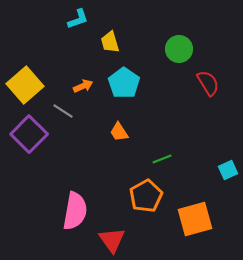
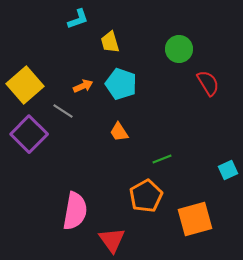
cyan pentagon: moved 3 px left, 1 px down; rotated 16 degrees counterclockwise
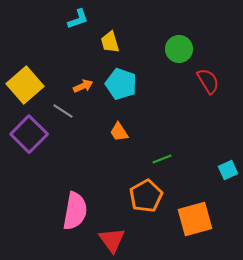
red semicircle: moved 2 px up
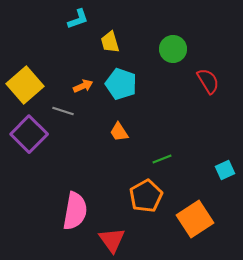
green circle: moved 6 px left
gray line: rotated 15 degrees counterclockwise
cyan square: moved 3 px left
orange square: rotated 18 degrees counterclockwise
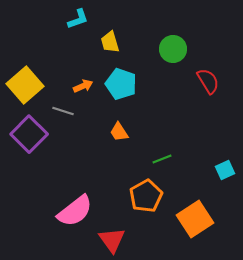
pink semicircle: rotated 42 degrees clockwise
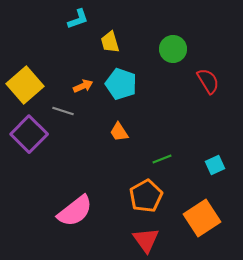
cyan square: moved 10 px left, 5 px up
orange square: moved 7 px right, 1 px up
red triangle: moved 34 px right
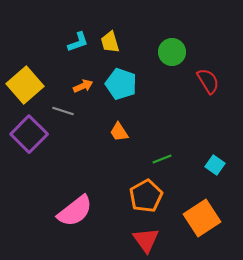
cyan L-shape: moved 23 px down
green circle: moved 1 px left, 3 px down
cyan square: rotated 30 degrees counterclockwise
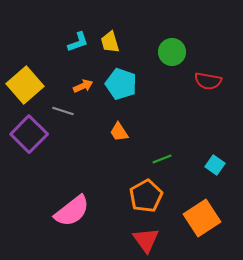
red semicircle: rotated 132 degrees clockwise
pink semicircle: moved 3 px left
